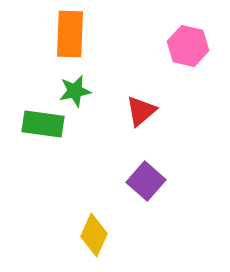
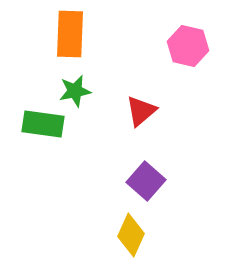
yellow diamond: moved 37 px right
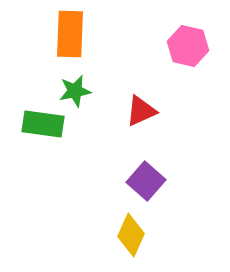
red triangle: rotated 16 degrees clockwise
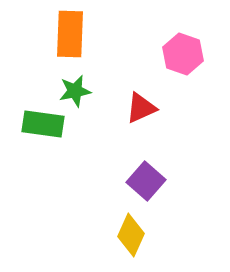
pink hexagon: moved 5 px left, 8 px down; rotated 6 degrees clockwise
red triangle: moved 3 px up
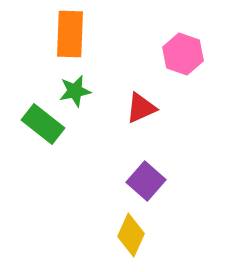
green rectangle: rotated 30 degrees clockwise
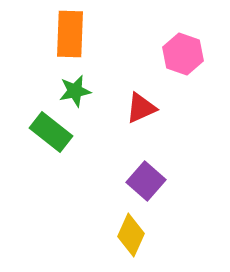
green rectangle: moved 8 px right, 8 px down
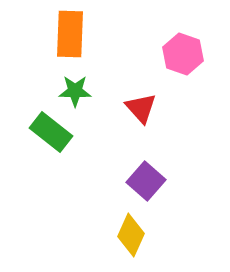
green star: rotated 12 degrees clockwise
red triangle: rotated 48 degrees counterclockwise
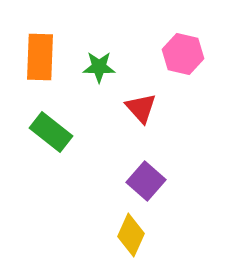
orange rectangle: moved 30 px left, 23 px down
pink hexagon: rotated 6 degrees counterclockwise
green star: moved 24 px right, 24 px up
